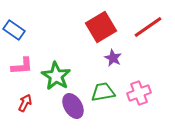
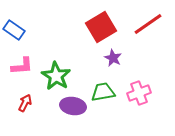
red line: moved 3 px up
purple ellipse: rotated 50 degrees counterclockwise
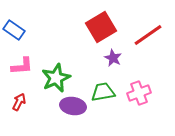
red line: moved 11 px down
green star: moved 2 px down; rotated 16 degrees clockwise
red arrow: moved 6 px left, 1 px up
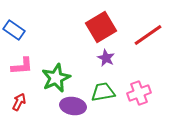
purple star: moved 7 px left
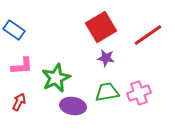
purple star: rotated 18 degrees counterclockwise
green trapezoid: moved 4 px right
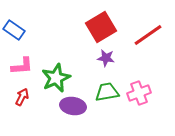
red arrow: moved 3 px right, 5 px up
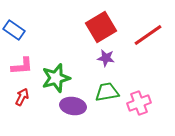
green star: rotated 8 degrees clockwise
pink cross: moved 10 px down
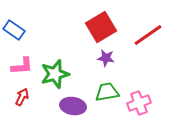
green star: moved 1 px left, 4 px up
